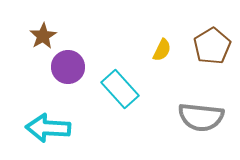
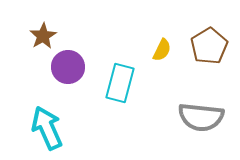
brown pentagon: moved 3 px left
cyan rectangle: moved 6 px up; rotated 57 degrees clockwise
cyan arrow: moved 1 px left; rotated 63 degrees clockwise
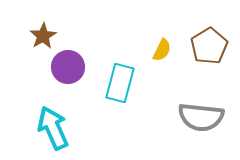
cyan arrow: moved 6 px right
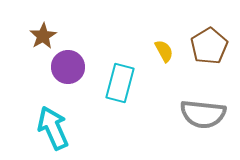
yellow semicircle: moved 2 px right, 1 px down; rotated 55 degrees counterclockwise
gray semicircle: moved 2 px right, 3 px up
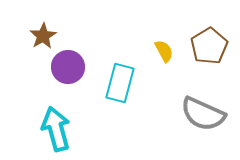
gray semicircle: rotated 18 degrees clockwise
cyan arrow: moved 3 px right, 1 px down; rotated 9 degrees clockwise
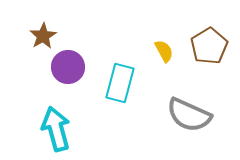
gray semicircle: moved 14 px left, 1 px down
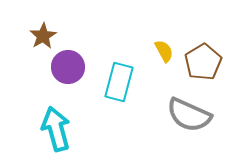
brown pentagon: moved 6 px left, 16 px down
cyan rectangle: moved 1 px left, 1 px up
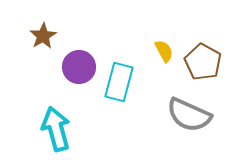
brown pentagon: rotated 12 degrees counterclockwise
purple circle: moved 11 px right
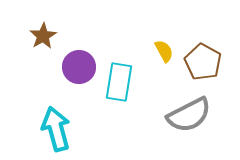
cyan rectangle: rotated 6 degrees counterclockwise
gray semicircle: rotated 51 degrees counterclockwise
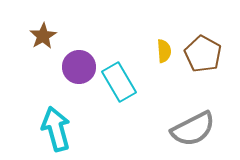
yellow semicircle: rotated 25 degrees clockwise
brown pentagon: moved 8 px up
cyan rectangle: rotated 39 degrees counterclockwise
gray semicircle: moved 4 px right, 14 px down
